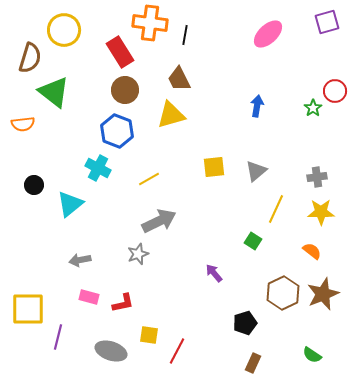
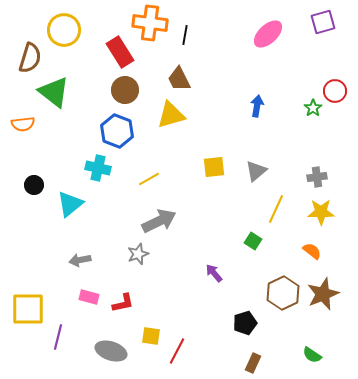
purple square at (327, 22): moved 4 px left
cyan cross at (98, 168): rotated 15 degrees counterclockwise
yellow square at (149, 335): moved 2 px right, 1 px down
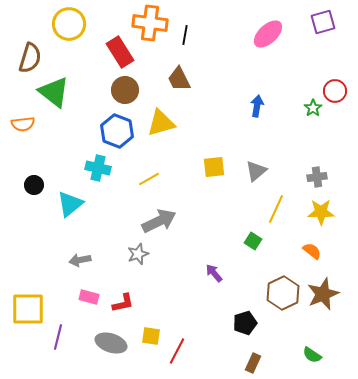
yellow circle at (64, 30): moved 5 px right, 6 px up
yellow triangle at (171, 115): moved 10 px left, 8 px down
gray ellipse at (111, 351): moved 8 px up
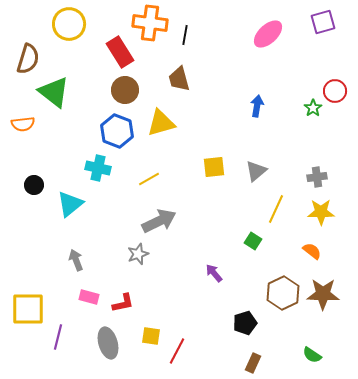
brown semicircle at (30, 58): moved 2 px left, 1 px down
brown trapezoid at (179, 79): rotated 12 degrees clockwise
gray arrow at (80, 260): moved 4 px left; rotated 80 degrees clockwise
brown star at (323, 294): rotated 24 degrees clockwise
gray ellipse at (111, 343): moved 3 px left; rotated 56 degrees clockwise
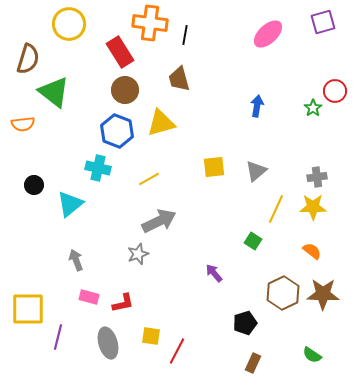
yellow star at (321, 212): moved 8 px left, 5 px up
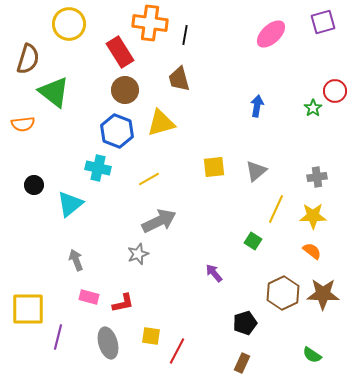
pink ellipse at (268, 34): moved 3 px right
yellow star at (313, 207): moved 9 px down
brown rectangle at (253, 363): moved 11 px left
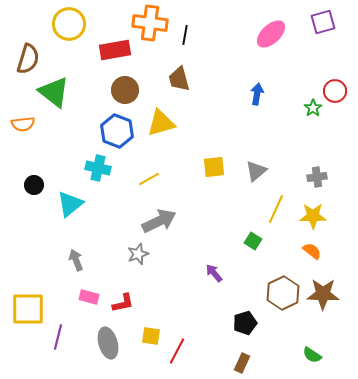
red rectangle at (120, 52): moved 5 px left, 2 px up; rotated 68 degrees counterclockwise
blue arrow at (257, 106): moved 12 px up
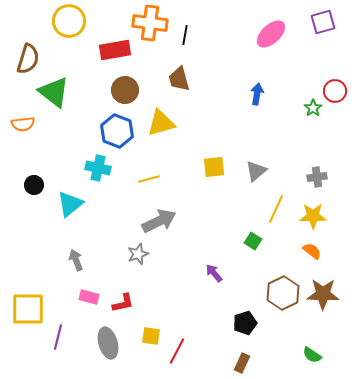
yellow circle at (69, 24): moved 3 px up
yellow line at (149, 179): rotated 15 degrees clockwise
